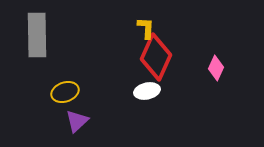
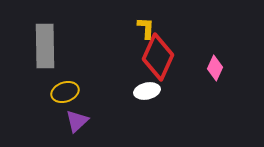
gray rectangle: moved 8 px right, 11 px down
red diamond: moved 2 px right
pink diamond: moved 1 px left
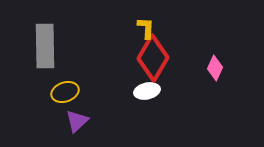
red diamond: moved 5 px left, 1 px down; rotated 6 degrees clockwise
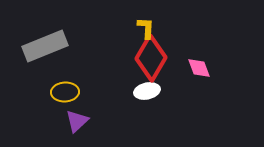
gray rectangle: rotated 69 degrees clockwise
red diamond: moved 2 px left
pink diamond: moved 16 px left; rotated 45 degrees counterclockwise
yellow ellipse: rotated 16 degrees clockwise
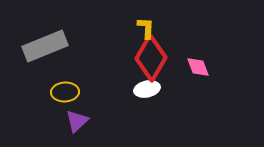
pink diamond: moved 1 px left, 1 px up
white ellipse: moved 2 px up
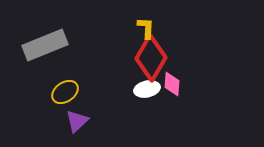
gray rectangle: moved 1 px up
pink diamond: moved 26 px left, 17 px down; rotated 25 degrees clockwise
yellow ellipse: rotated 32 degrees counterclockwise
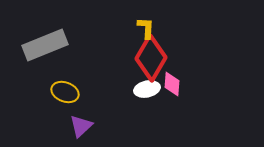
yellow ellipse: rotated 56 degrees clockwise
purple triangle: moved 4 px right, 5 px down
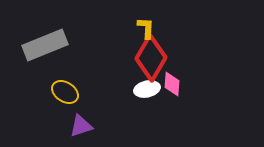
yellow ellipse: rotated 12 degrees clockwise
purple triangle: rotated 25 degrees clockwise
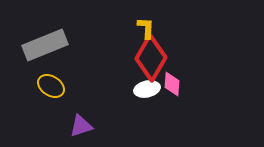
yellow ellipse: moved 14 px left, 6 px up
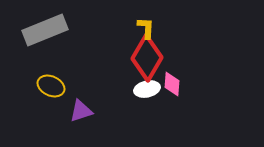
gray rectangle: moved 15 px up
red diamond: moved 4 px left
yellow ellipse: rotated 8 degrees counterclockwise
purple triangle: moved 15 px up
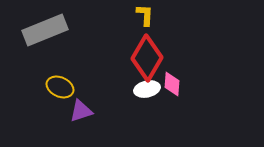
yellow L-shape: moved 1 px left, 13 px up
yellow ellipse: moved 9 px right, 1 px down
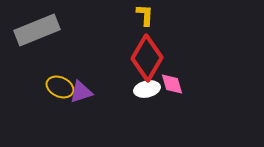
gray rectangle: moved 8 px left
pink diamond: rotated 20 degrees counterclockwise
purple triangle: moved 19 px up
